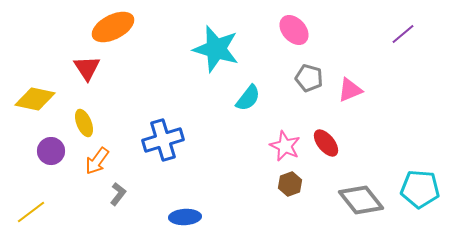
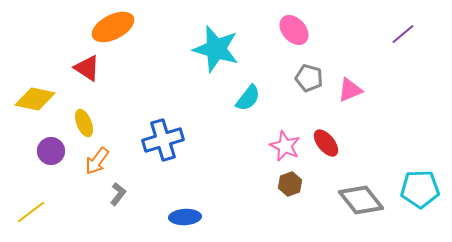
red triangle: rotated 24 degrees counterclockwise
cyan pentagon: rotated 6 degrees counterclockwise
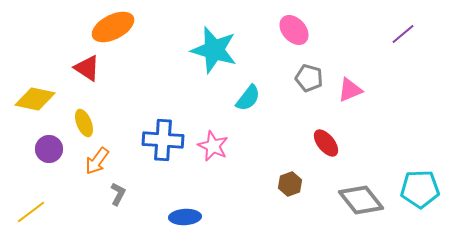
cyan star: moved 2 px left, 1 px down
blue cross: rotated 21 degrees clockwise
pink star: moved 72 px left
purple circle: moved 2 px left, 2 px up
gray L-shape: rotated 10 degrees counterclockwise
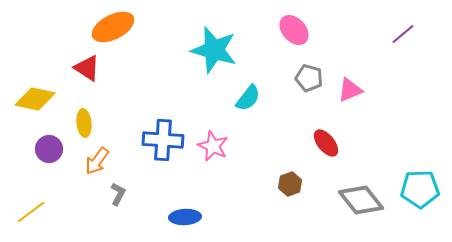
yellow ellipse: rotated 16 degrees clockwise
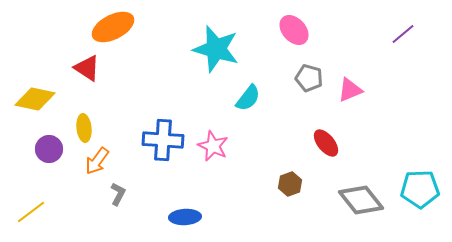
cyan star: moved 2 px right, 1 px up
yellow ellipse: moved 5 px down
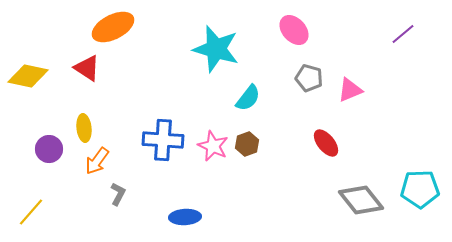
yellow diamond: moved 7 px left, 23 px up
brown hexagon: moved 43 px left, 40 px up
yellow line: rotated 12 degrees counterclockwise
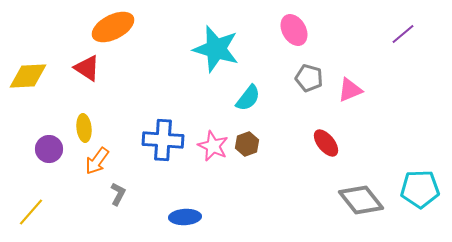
pink ellipse: rotated 12 degrees clockwise
yellow diamond: rotated 15 degrees counterclockwise
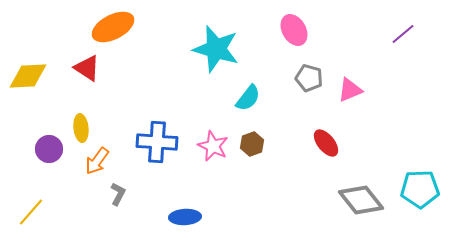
yellow ellipse: moved 3 px left
blue cross: moved 6 px left, 2 px down
brown hexagon: moved 5 px right
